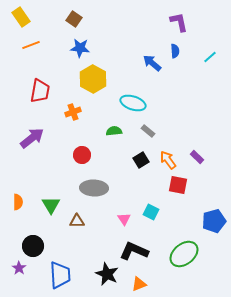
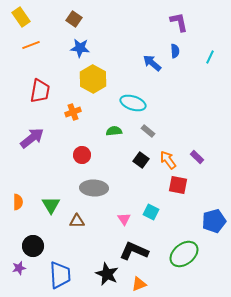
cyan line: rotated 24 degrees counterclockwise
black square: rotated 21 degrees counterclockwise
purple star: rotated 24 degrees clockwise
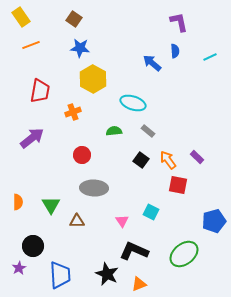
cyan line: rotated 40 degrees clockwise
pink triangle: moved 2 px left, 2 px down
purple star: rotated 16 degrees counterclockwise
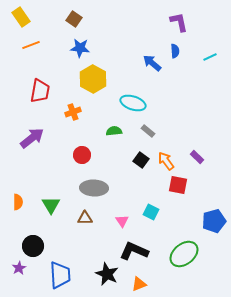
orange arrow: moved 2 px left, 1 px down
brown triangle: moved 8 px right, 3 px up
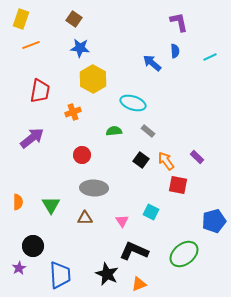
yellow rectangle: moved 2 px down; rotated 54 degrees clockwise
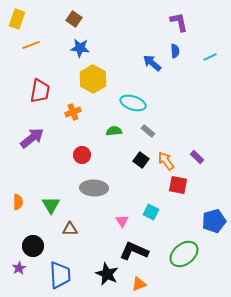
yellow rectangle: moved 4 px left
brown triangle: moved 15 px left, 11 px down
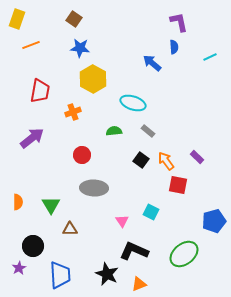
blue semicircle: moved 1 px left, 4 px up
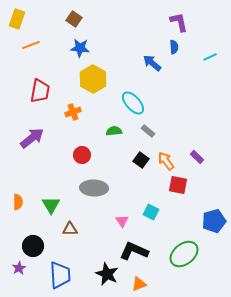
cyan ellipse: rotated 30 degrees clockwise
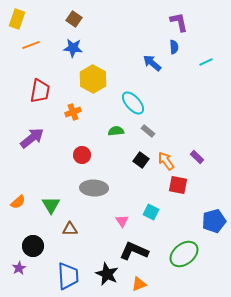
blue star: moved 7 px left
cyan line: moved 4 px left, 5 px down
green semicircle: moved 2 px right
orange semicircle: rotated 49 degrees clockwise
blue trapezoid: moved 8 px right, 1 px down
